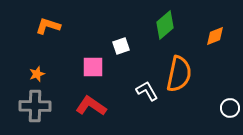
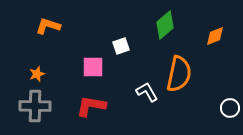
white L-shape: moved 1 px down
red L-shape: rotated 24 degrees counterclockwise
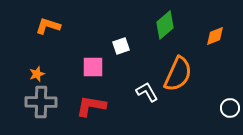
orange semicircle: moved 1 px left; rotated 12 degrees clockwise
gray cross: moved 6 px right, 4 px up
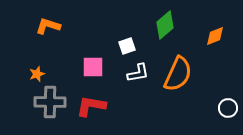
white square: moved 6 px right
white L-shape: moved 9 px left, 19 px up; rotated 110 degrees clockwise
gray cross: moved 9 px right
white circle: moved 2 px left
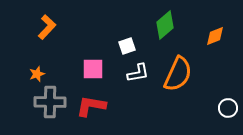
orange L-shape: moved 1 px left, 1 px down; rotated 115 degrees clockwise
pink square: moved 2 px down
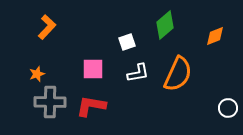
white square: moved 4 px up
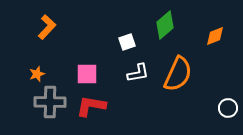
pink square: moved 6 px left, 5 px down
